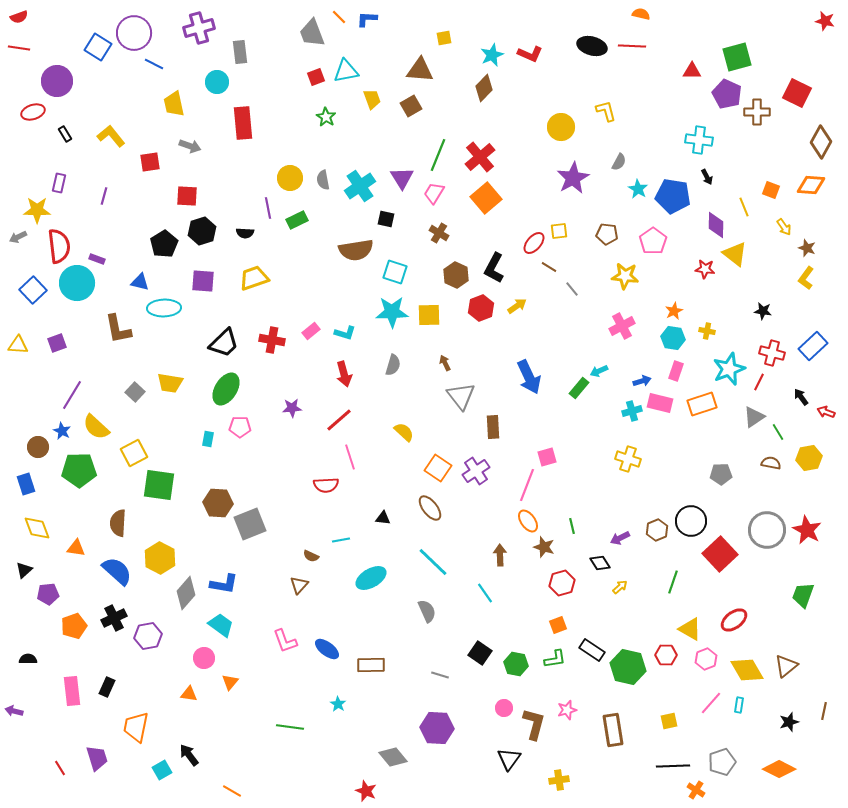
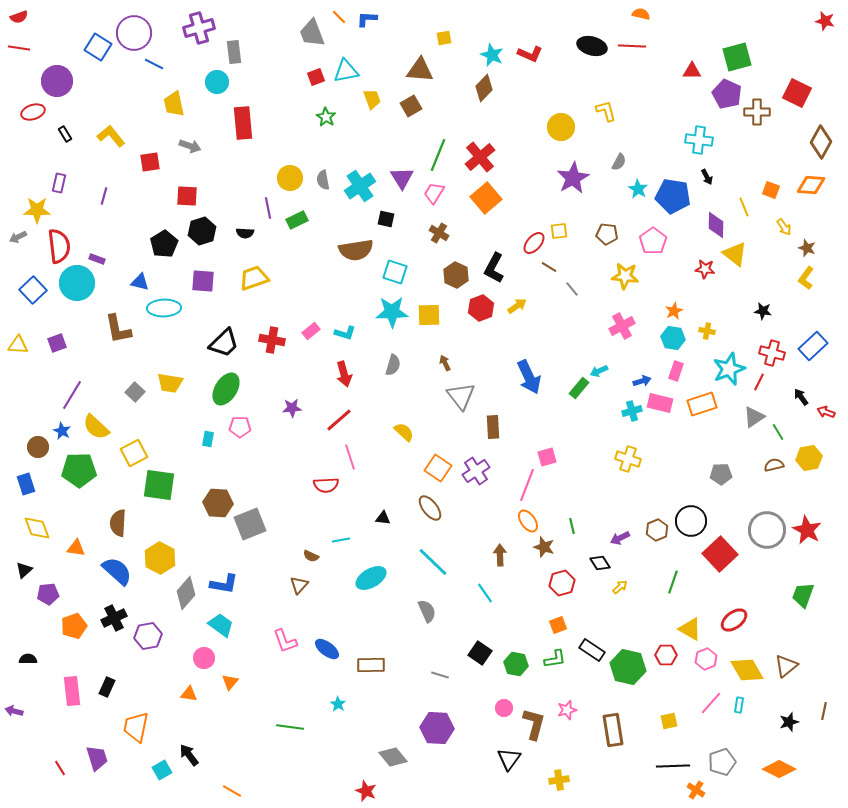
gray rectangle at (240, 52): moved 6 px left
cyan star at (492, 55): rotated 25 degrees counterclockwise
brown semicircle at (771, 463): moved 3 px right, 2 px down; rotated 24 degrees counterclockwise
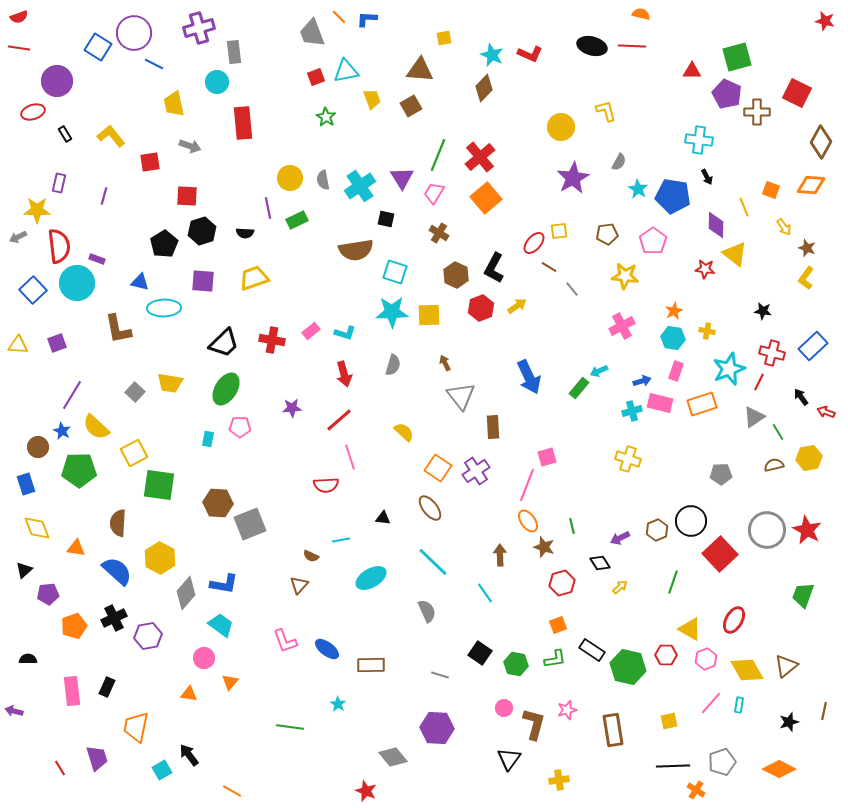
brown pentagon at (607, 234): rotated 15 degrees counterclockwise
red ellipse at (734, 620): rotated 24 degrees counterclockwise
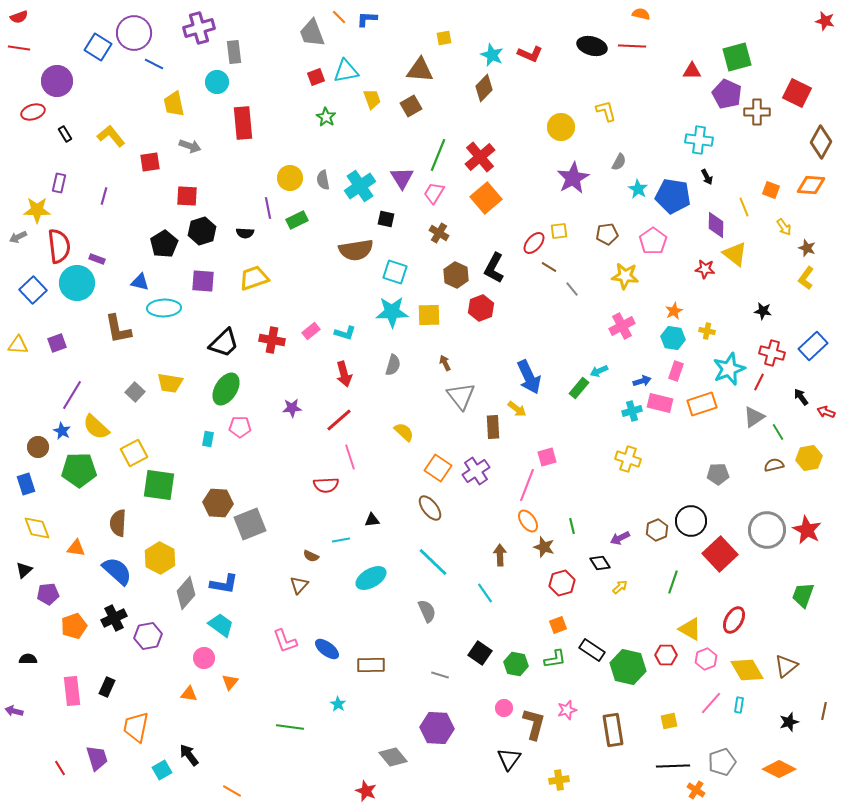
yellow arrow at (517, 306): moved 103 px down; rotated 72 degrees clockwise
gray pentagon at (721, 474): moved 3 px left
black triangle at (383, 518): moved 11 px left, 2 px down; rotated 14 degrees counterclockwise
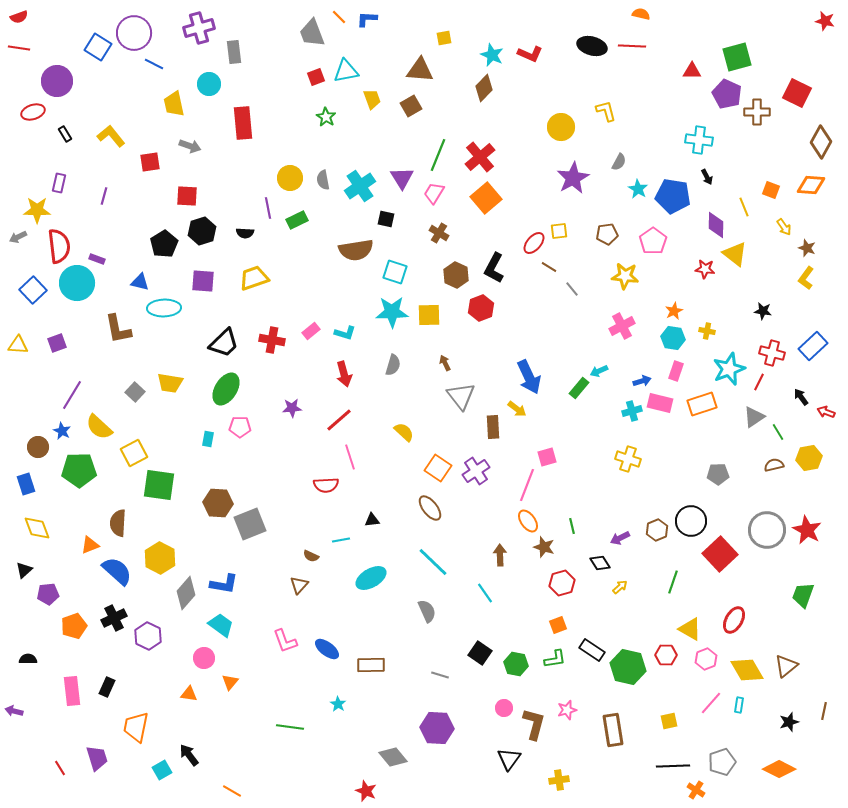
cyan circle at (217, 82): moved 8 px left, 2 px down
yellow semicircle at (96, 427): moved 3 px right
orange triangle at (76, 548): moved 14 px right, 3 px up; rotated 30 degrees counterclockwise
purple hexagon at (148, 636): rotated 24 degrees counterclockwise
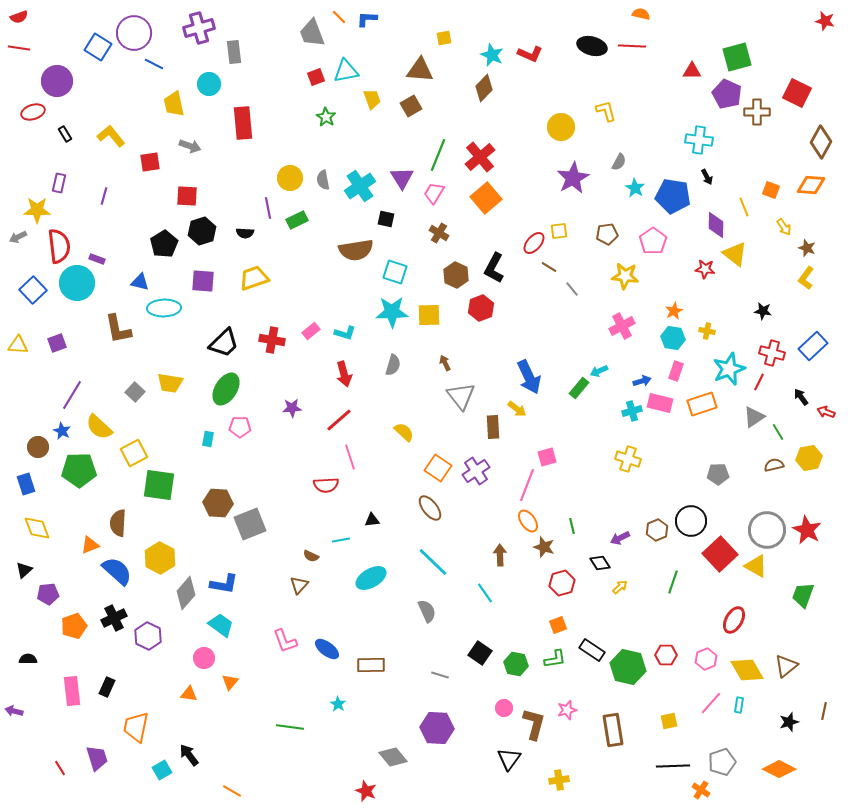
cyan star at (638, 189): moved 3 px left, 1 px up
yellow triangle at (690, 629): moved 66 px right, 63 px up
orange cross at (696, 790): moved 5 px right
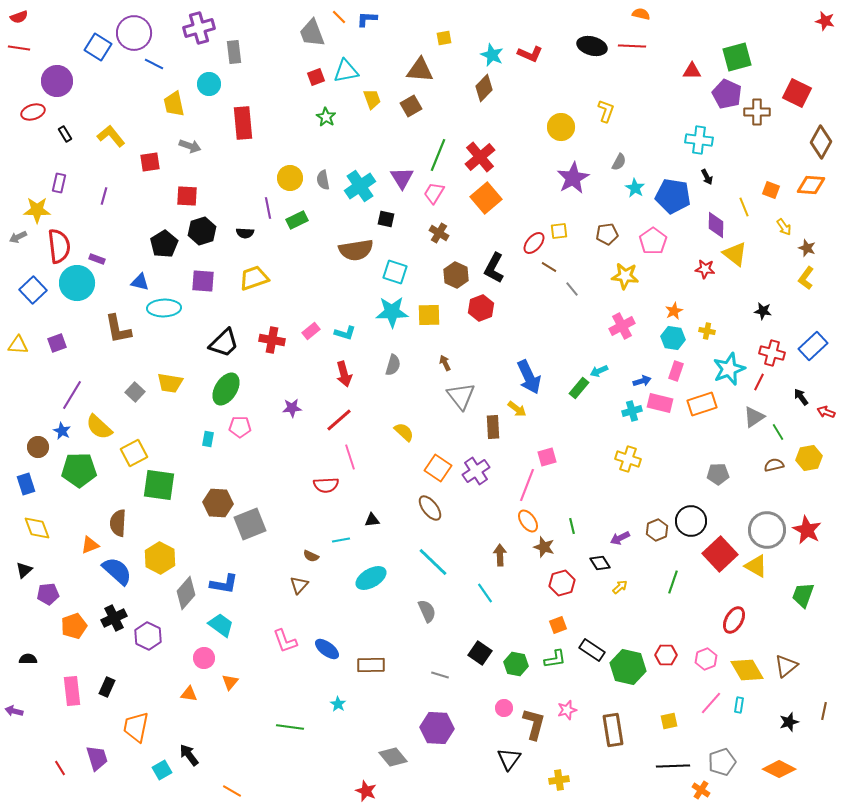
yellow L-shape at (606, 111): rotated 35 degrees clockwise
